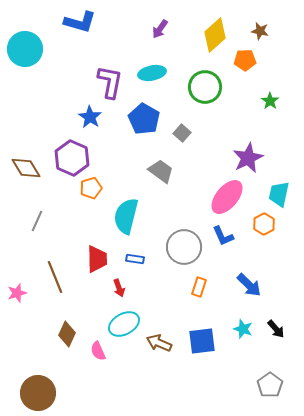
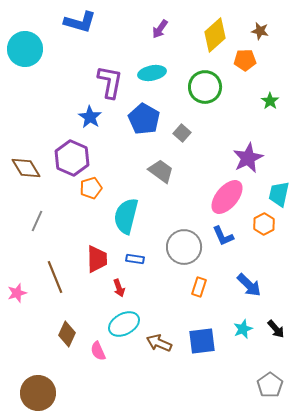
cyan star at (243, 329): rotated 30 degrees clockwise
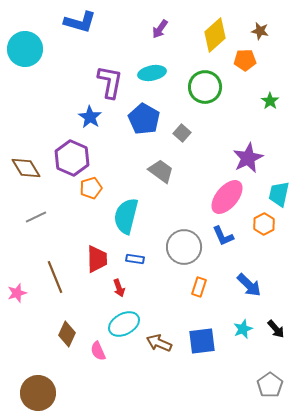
gray line at (37, 221): moved 1 px left, 4 px up; rotated 40 degrees clockwise
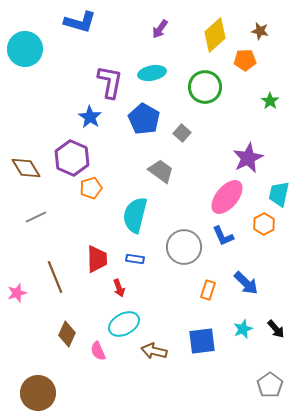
cyan semicircle at (126, 216): moved 9 px right, 1 px up
blue arrow at (249, 285): moved 3 px left, 2 px up
orange rectangle at (199, 287): moved 9 px right, 3 px down
brown arrow at (159, 343): moved 5 px left, 8 px down; rotated 10 degrees counterclockwise
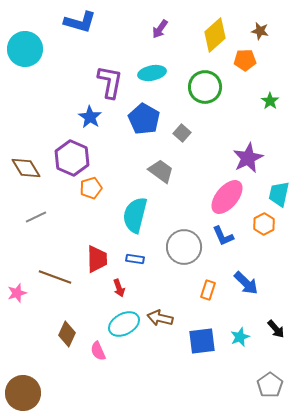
brown line at (55, 277): rotated 48 degrees counterclockwise
cyan star at (243, 329): moved 3 px left, 8 px down
brown arrow at (154, 351): moved 6 px right, 33 px up
brown circle at (38, 393): moved 15 px left
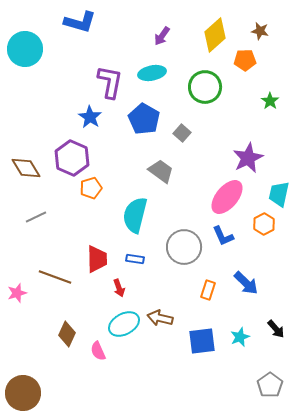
purple arrow at (160, 29): moved 2 px right, 7 px down
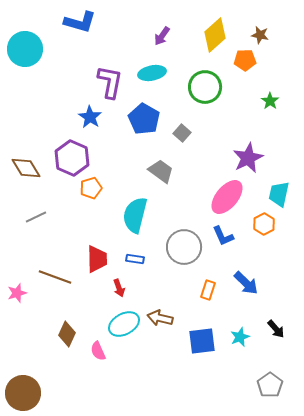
brown star at (260, 31): moved 4 px down
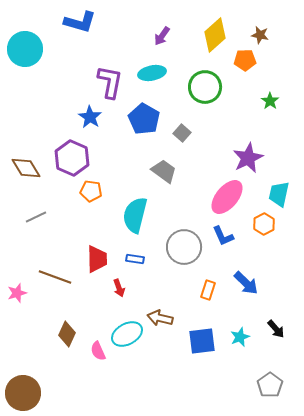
gray trapezoid at (161, 171): moved 3 px right
orange pentagon at (91, 188): moved 3 px down; rotated 25 degrees clockwise
cyan ellipse at (124, 324): moved 3 px right, 10 px down
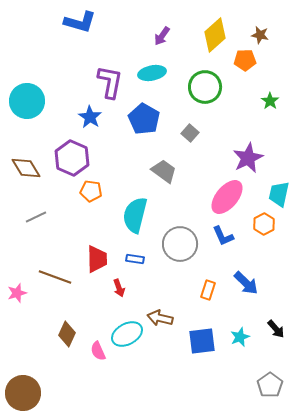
cyan circle at (25, 49): moved 2 px right, 52 px down
gray square at (182, 133): moved 8 px right
gray circle at (184, 247): moved 4 px left, 3 px up
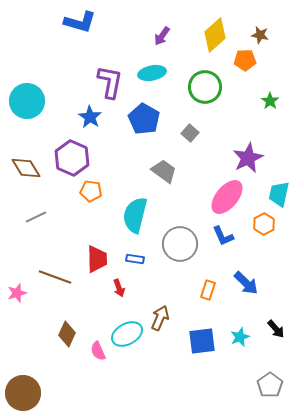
brown arrow at (160, 318): rotated 100 degrees clockwise
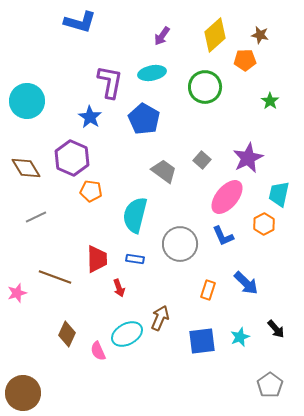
gray square at (190, 133): moved 12 px right, 27 px down
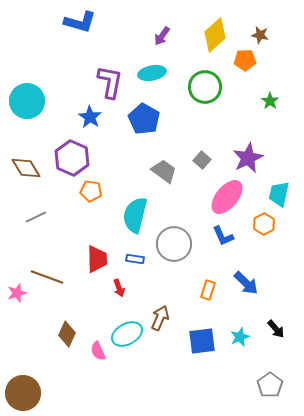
gray circle at (180, 244): moved 6 px left
brown line at (55, 277): moved 8 px left
